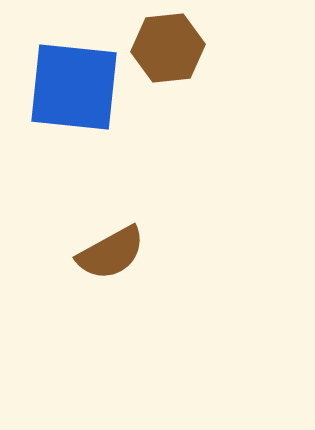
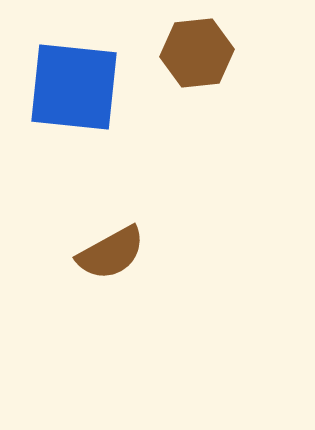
brown hexagon: moved 29 px right, 5 px down
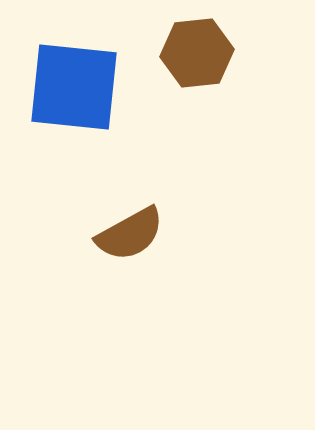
brown semicircle: moved 19 px right, 19 px up
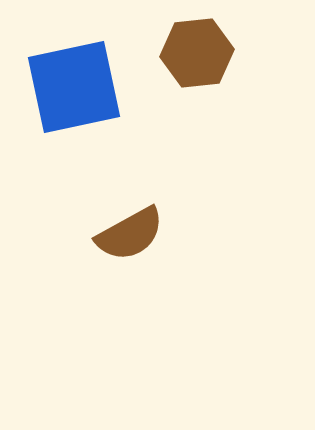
blue square: rotated 18 degrees counterclockwise
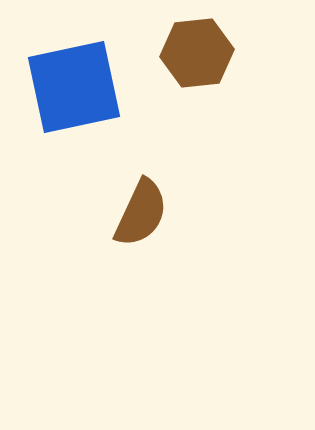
brown semicircle: moved 11 px right, 21 px up; rotated 36 degrees counterclockwise
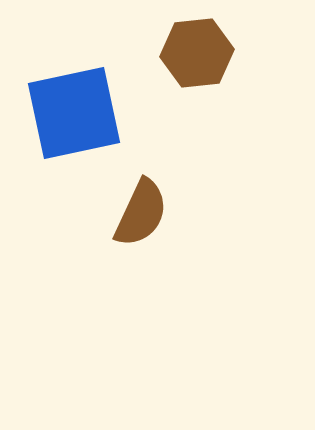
blue square: moved 26 px down
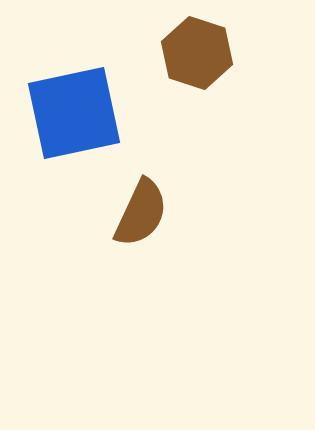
brown hexagon: rotated 24 degrees clockwise
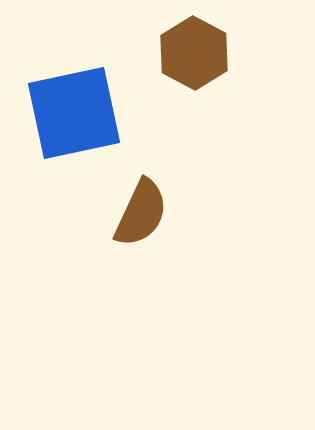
brown hexagon: moved 3 px left; rotated 10 degrees clockwise
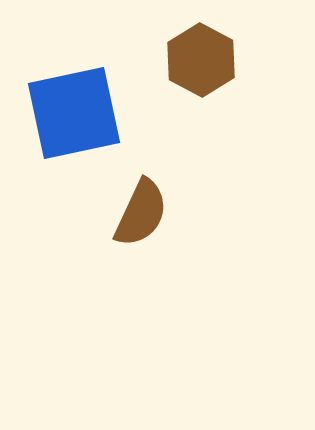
brown hexagon: moved 7 px right, 7 px down
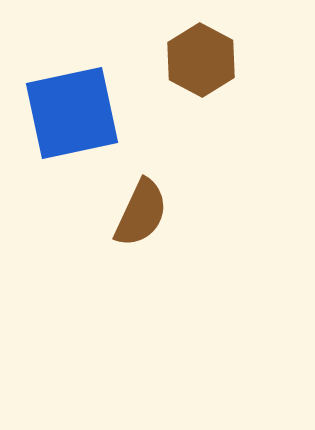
blue square: moved 2 px left
